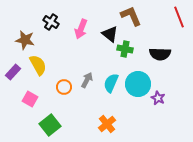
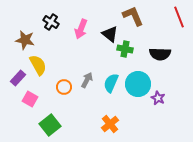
brown L-shape: moved 2 px right
purple rectangle: moved 5 px right, 6 px down
orange cross: moved 3 px right
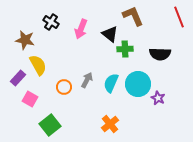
green cross: rotated 14 degrees counterclockwise
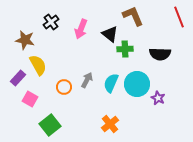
black cross: rotated 21 degrees clockwise
cyan circle: moved 1 px left
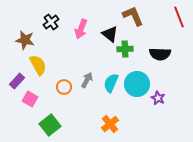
purple rectangle: moved 1 px left, 3 px down
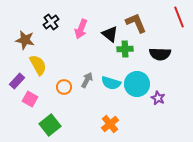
brown L-shape: moved 3 px right, 7 px down
cyan semicircle: rotated 96 degrees counterclockwise
